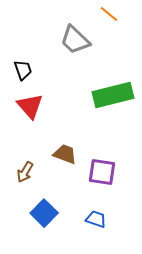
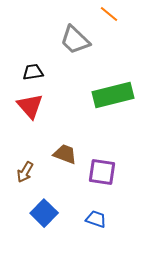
black trapezoid: moved 10 px right, 2 px down; rotated 80 degrees counterclockwise
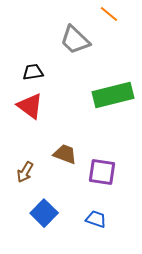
red triangle: rotated 12 degrees counterclockwise
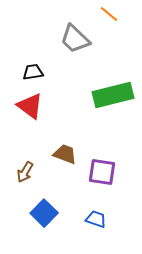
gray trapezoid: moved 1 px up
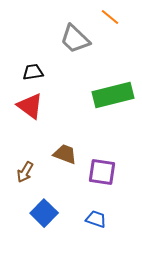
orange line: moved 1 px right, 3 px down
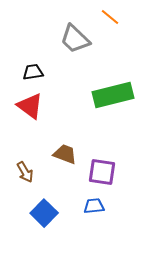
brown arrow: rotated 60 degrees counterclockwise
blue trapezoid: moved 2 px left, 13 px up; rotated 25 degrees counterclockwise
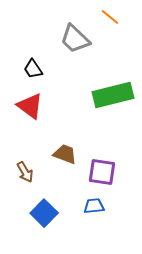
black trapezoid: moved 3 px up; rotated 115 degrees counterclockwise
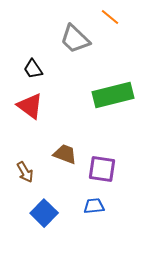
purple square: moved 3 px up
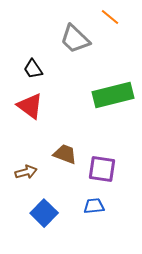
brown arrow: moved 1 px right; rotated 75 degrees counterclockwise
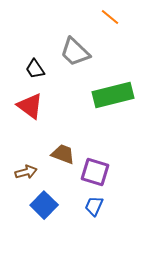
gray trapezoid: moved 13 px down
black trapezoid: moved 2 px right
brown trapezoid: moved 2 px left
purple square: moved 7 px left, 3 px down; rotated 8 degrees clockwise
blue trapezoid: rotated 60 degrees counterclockwise
blue square: moved 8 px up
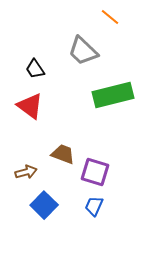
gray trapezoid: moved 8 px right, 1 px up
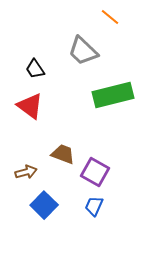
purple square: rotated 12 degrees clockwise
